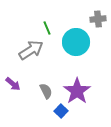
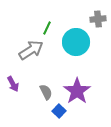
green line: rotated 48 degrees clockwise
purple arrow: rotated 21 degrees clockwise
gray semicircle: moved 1 px down
blue square: moved 2 px left
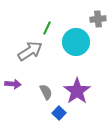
gray arrow: moved 1 px left, 1 px down
purple arrow: rotated 56 degrees counterclockwise
blue square: moved 2 px down
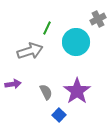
gray cross: rotated 21 degrees counterclockwise
gray arrow: rotated 15 degrees clockwise
purple arrow: rotated 14 degrees counterclockwise
blue square: moved 2 px down
